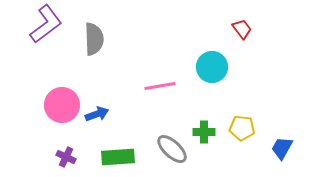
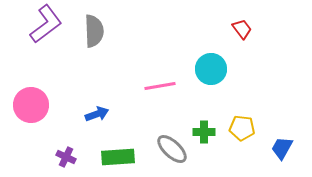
gray semicircle: moved 8 px up
cyan circle: moved 1 px left, 2 px down
pink circle: moved 31 px left
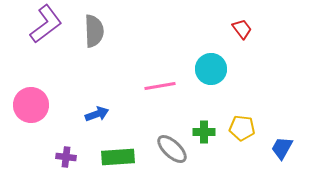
purple cross: rotated 18 degrees counterclockwise
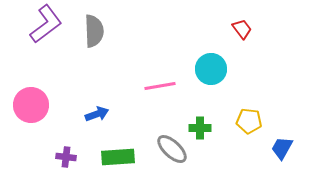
yellow pentagon: moved 7 px right, 7 px up
green cross: moved 4 px left, 4 px up
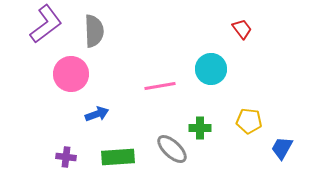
pink circle: moved 40 px right, 31 px up
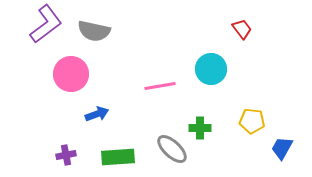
gray semicircle: rotated 104 degrees clockwise
yellow pentagon: moved 3 px right
purple cross: moved 2 px up; rotated 18 degrees counterclockwise
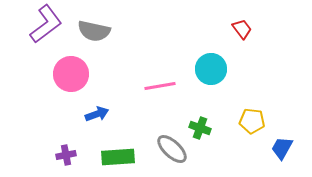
green cross: rotated 20 degrees clockwise
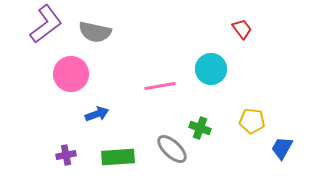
gray semicircle: moved 1 px right, 1 px down
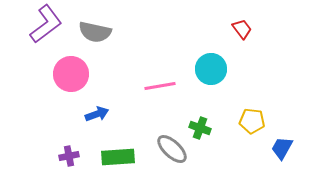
purple cross: moved 3 px right, 1 px down
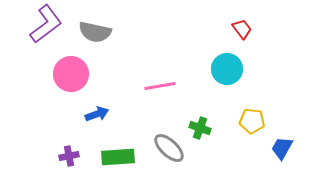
cyan circle: moved 16 px right
gray ellipse: moved 3 px left, 1 px up
